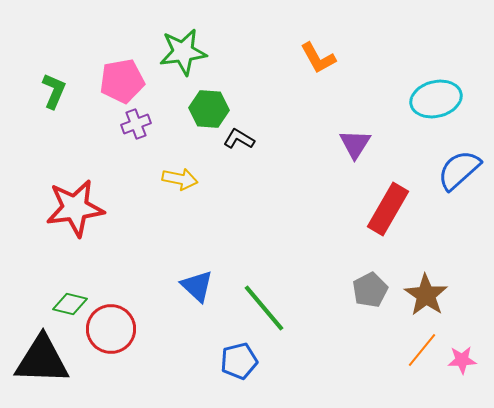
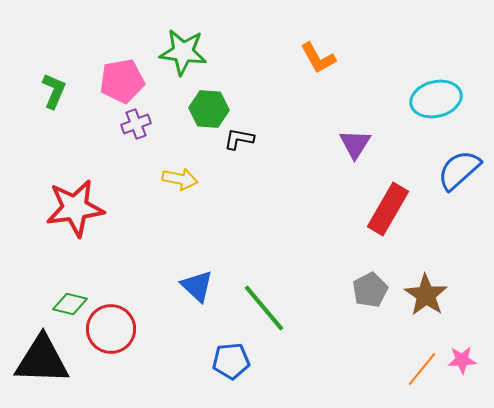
green star: rotated 15 degrees clockwise
black L-shape: rotated 20 degrees counterclockwise
orange line: moved 19 px down
blue pentagon: moved 8 px left; rotated 9 degrees clockwise
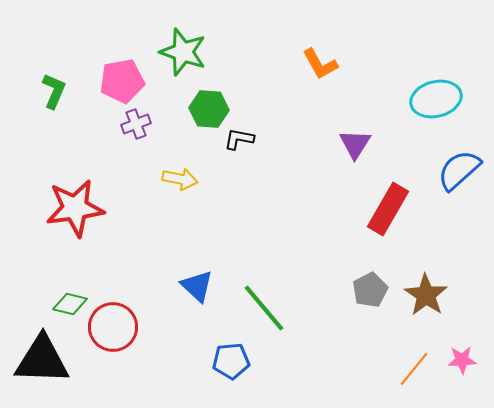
green star: rotated 12 degrees clockwise
orange L-shape: moved 2 px right, 6 px down
red circle: moved 2 px right, 2 px up
orange line: moved 8 px left
